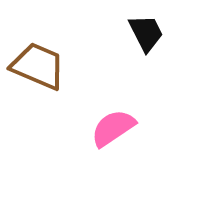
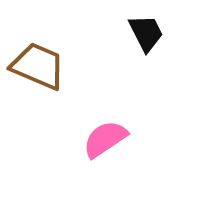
pink semicircle: moved 8 px left, 11 px down
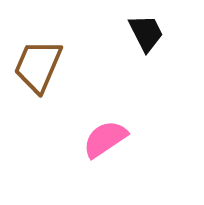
brown trapezoid: rotated 90 degrees counterclockwise
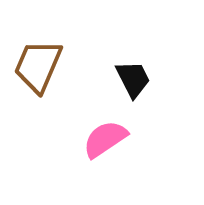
black trapezoid: moved 13 px left, 46 px down
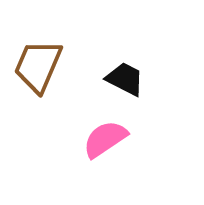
black trapezoid: moved 8 px left; rotated 36 degrees counterclockwise
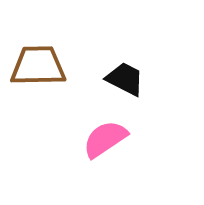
brown trapezoid: rotated 66 degrees clockwise
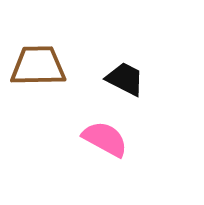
pink semicircle: rotated 63 degrees clockwise
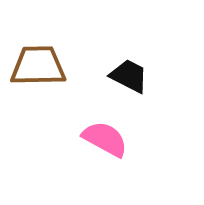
black trapezoid: moved 4 px right, 3 px up
